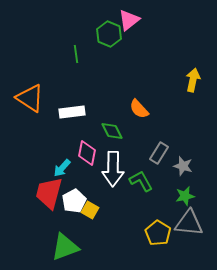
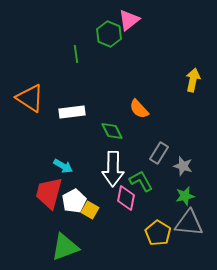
pink diamond: moved 39 px right, 45 px down
cyan arrow: moved 1 px right, 2 px up; rotated 102 degrees counterclockwise
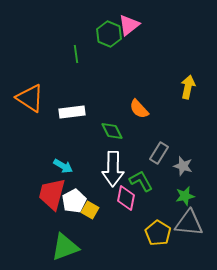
pink triangle: moved 5 px down
yellow arrow: moved 5 px left, 7 px down
red trapezoid: moved 3 px right, 1 px down
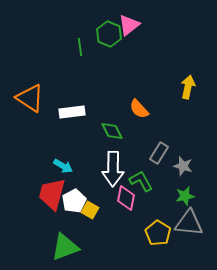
green line: moved 4 px right, 7 px up
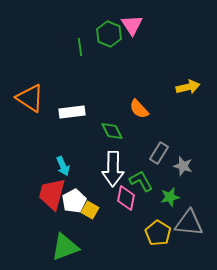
pink triangle: moved 3 px right; rotated 25 degrees counterclockwise
yellow arrow: rotated 65 degrees clockwise
cyan arrow: rotated 36 degrees clockwise
green star: moved 15 px left, 1 px down
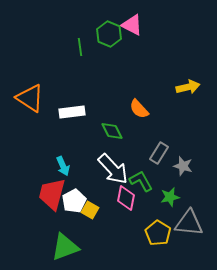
pink triangle: rotated 30 degrees counterclockwise
white arrow: rotated 44 degrees counterclockwise
